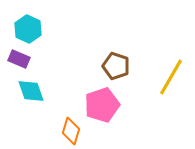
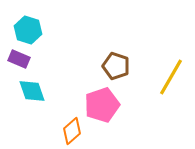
cyan hexagon: moved 1 px down; rotated 8 degrees counterclockwise
cyan diamond: moved 1 px right
orange diamond: moved 1 px right; rotated 32 degrees clockwise
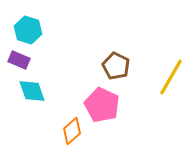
purple rectangle: moved 1 px down
brown pentagon: rotated 8 degrees clockwise
pink pentagon: rotated 28 degrees counterclockwise
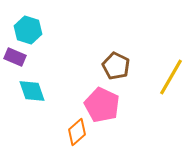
purple rectangle: moved 4 px left, 3 px up
orange diamond: moved 5 px right, 1 px down
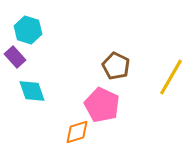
purple rectangle: rotated 25 degrees clockwise
orange diamond: rotated 24 degrees clockwise
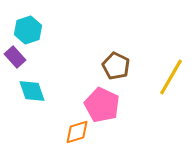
cyan hexagon: rotated 24 degrees clockwise
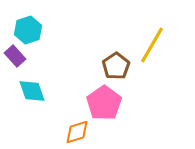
purple rectangle: moved 1 px up
brown pentagon: rotated 12 degrees clockwise
yellow line: moved 19 px left, 32 px up
pink pentagon: moved 2 px right, 2 px up; rotated 12 degrees clockwise
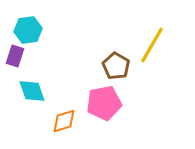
cyan hexagon: rotated 12 degrees clockwise
purple rectangle: rotated 60 degrees clockwise
brown pentagon: rotated 8 degrees counterclockwise
pink pentagon: rotated 24 degrees clockwise
orange diamond: moved 13 px left, 11 px up
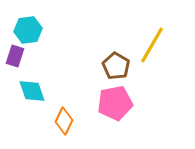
pink pentagon: moved 11 px right
orange diamond: rotated 48 degrees counterclockwise
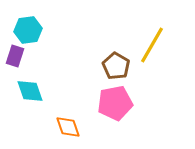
cyan diamond: moved 2 px left
orange diamond: moved 4 px right, 6 px down; rotated 44 degrees counterclockwise
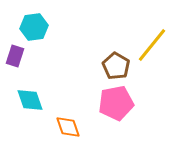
cyan hexagon: moved 6 px right, 3 px up
yellow line: rotated 9 degrees clockwise
cyan diamond: moved 9 px down
pink pentagon: moved 1 px right
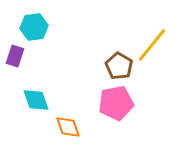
brown pentagon: moved 3 px right
cyan diamond: moved 6 px right
